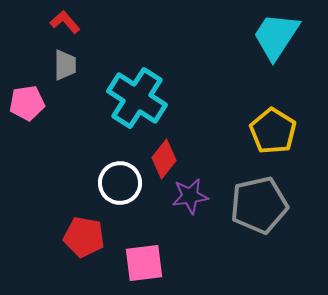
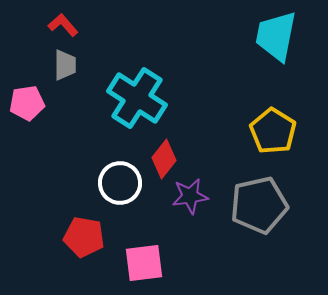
red L-shape: moved 2 px left, 3 px down
cyan trapezoid: rotated 22 degrees counterclockwise
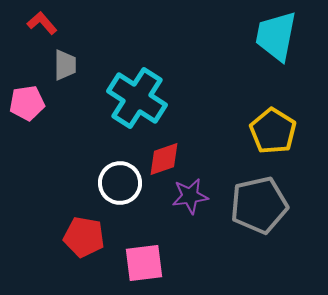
red L-shape: moved 21 px left, 2 px up
red diamond: rotated 33 degrees clockwise
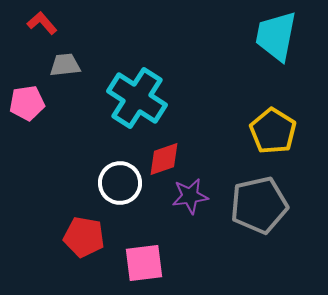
gray trapezoid: rotated 96 degrees counterclockwise
